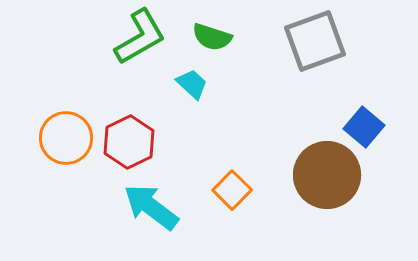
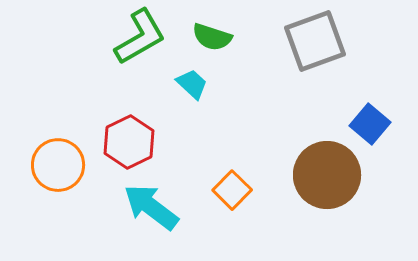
blue square: moved 6 px right, 3 px up
orange circle: moved 8 px left, 27 px down
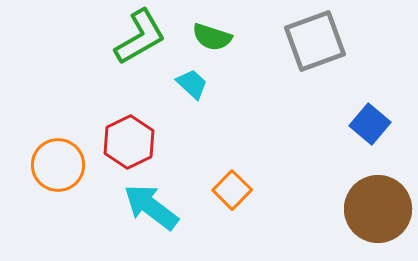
brown circle: moved 51 px right, 34 px down
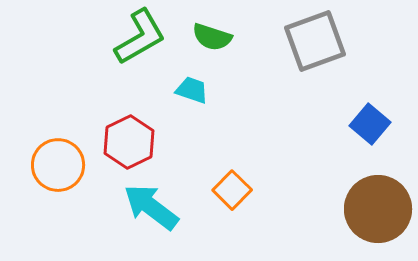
cyan trapezoid: moved 6 px down; rotated 24 degrees counterclockwise
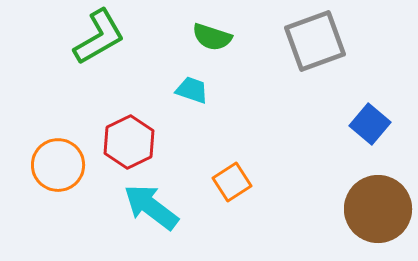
green L-shape: moved 41 px left
orange square: moved 8 px up; rotated 12 degrees clockwise
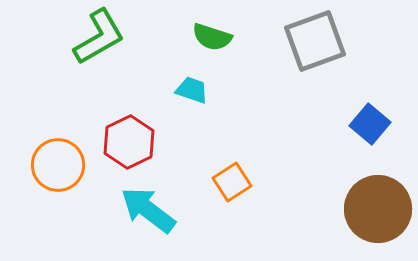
cyan arrow: moved 3 px left, 3 px down
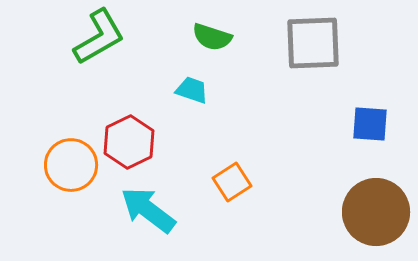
gray square: moved 2 px left, 2 px down; rotated 18 degrees clockwise
blue square: rotated 36 degrees counterclockwise
orange circle: moved 13 px right
brown circle: moved 2 px left, 3 px down
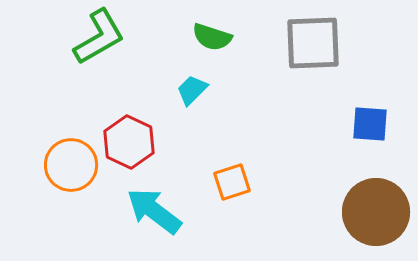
cyan trapezoid: rotated 64 degrees counterclockwise
red hexagon: rotated 9 degrees counterclockwise
orange square: rotated 15 degrees clockwise
cyan arrow: moved 6 px right, 1 px down
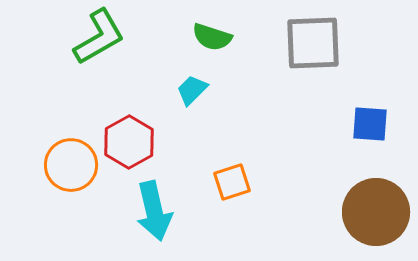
red hexagon: rotated 6 degrees clockwise
cyan arrow: rotated 140 degrees counterclockwise
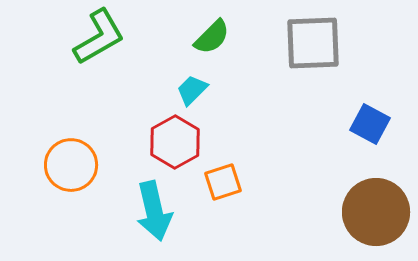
green semicircle: rotated 63 degrees counterclockwise
blue square: rotated 24 degrees clockwise
red hexagon: moved 46 px right
orange square: moved 9 px left
